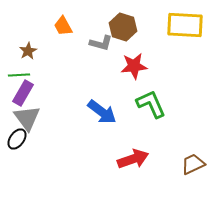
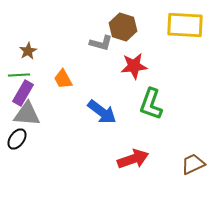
orange trapezoid: moved 53 px down
green L-shape: rotated 136 degrees counterclockwise
gray triangle: moved 4 px up; rotated 48 degrees counterclockwise
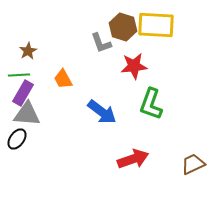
yellow rectangle: moved 29 px left
gray L-shape: rotated 55 degrees clockwise
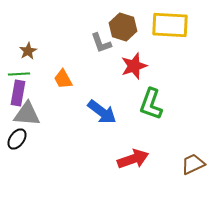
yellow rectangle: moved 14 px right
red star: rotated 12 degrees counterclockwise
green line: moved 1 px up
purple rectangle: moved 5 px left; rotated 20 degrees counterclockwise
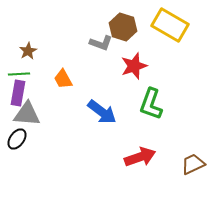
yellow rectangle: rotated 27 degrees clockwise
gray L-shape: rotated 50 degrees counterclockwise
red arrow: moved 7 px right, 2 px up
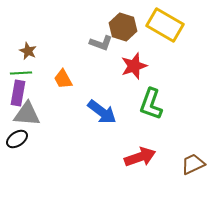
yellow rectangle: moved 5 px left
brown star: rotated 18 degrees counterclockwise
green line: moved 2 px right, 1 px up
black ellipse: rotated 20 degrees clockwise
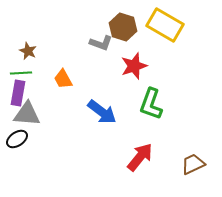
red arrow: rotated 32 degrees counterclockwise
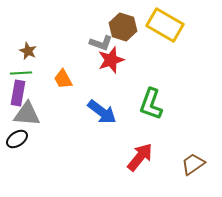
red star: moved 23 px left, 6 px up
brown trapezoid: rotated 10 degrees counterclockwise
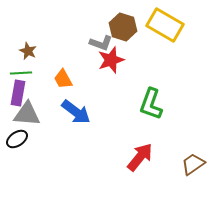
blue arrow: moved 26 px left
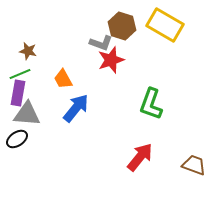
brown hexagon: moved 1 px left, 1 px up
brown star: rotated 12 degrees counterclockwise
green line: moved 1 px left, 1 px down; rotated 20 degrees counterclockwise
blue arrow: moved 4 px up; rotated 88 degrees counterclockwise
brown trapezoid: moved 1 px right, 1 px down; rotated 55 degrees clockwise
